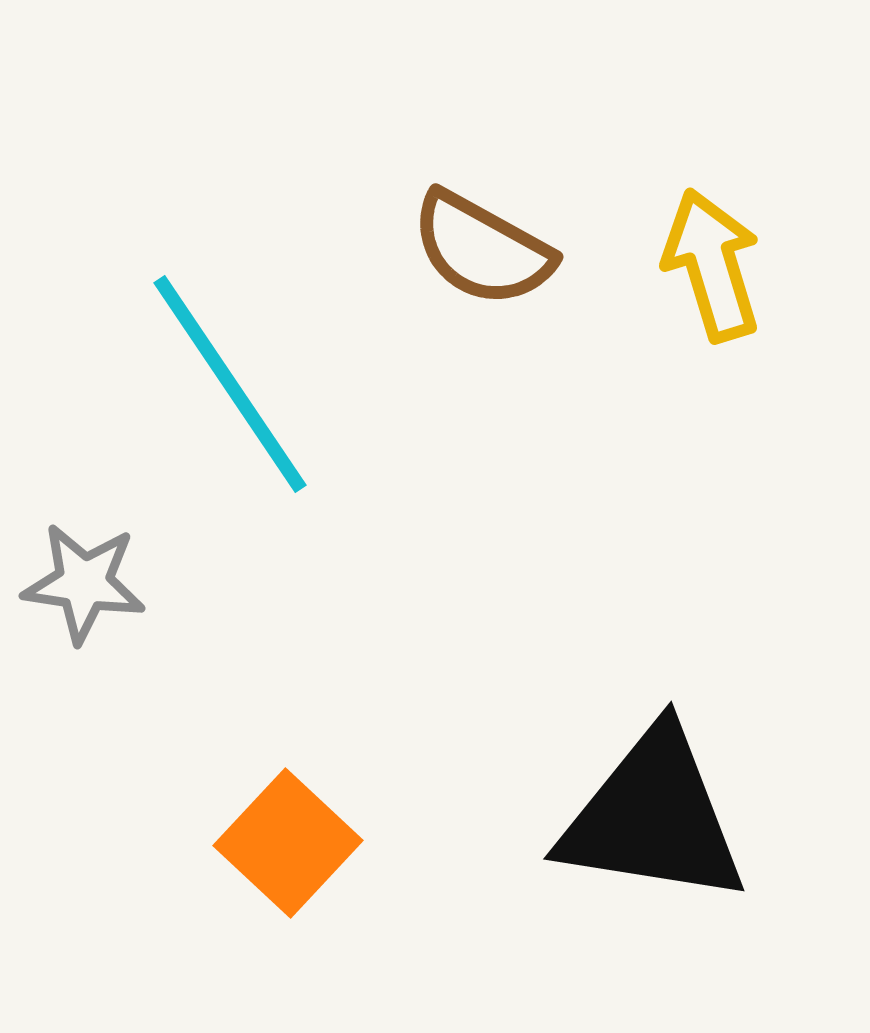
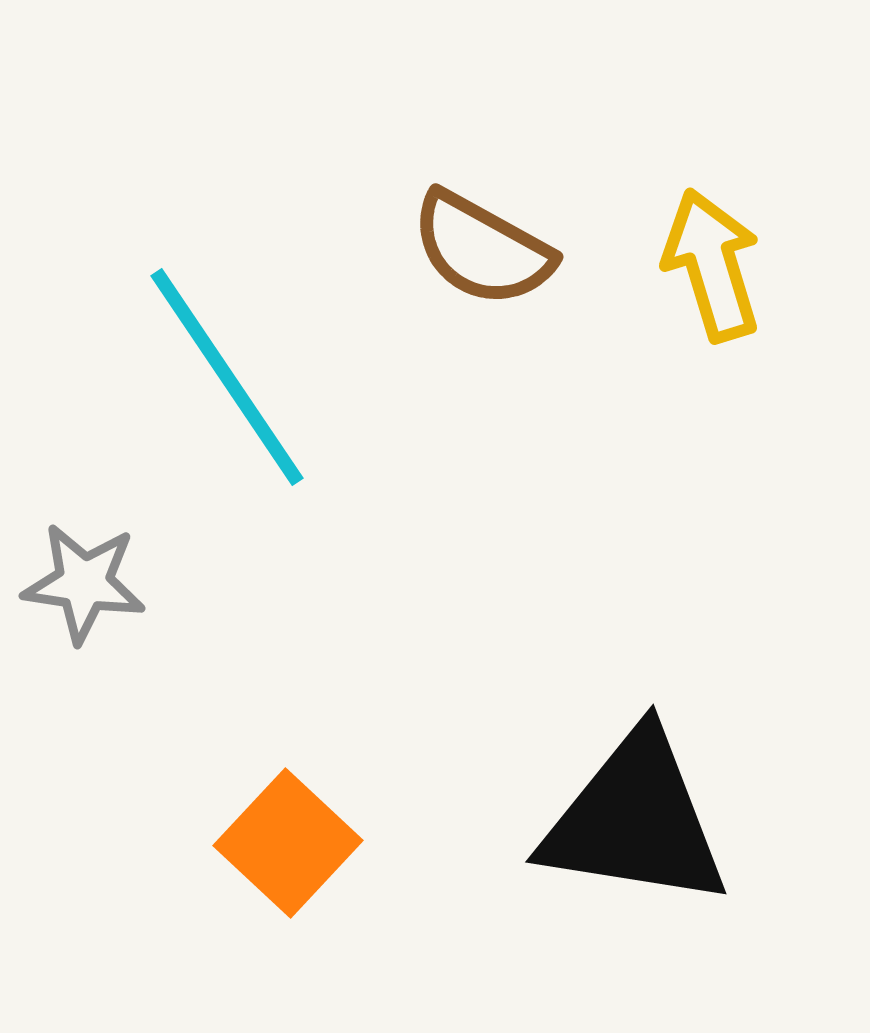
cyan line: moved 3 px left, 7 px up
black triangle: moved 18 px left, 3 px down
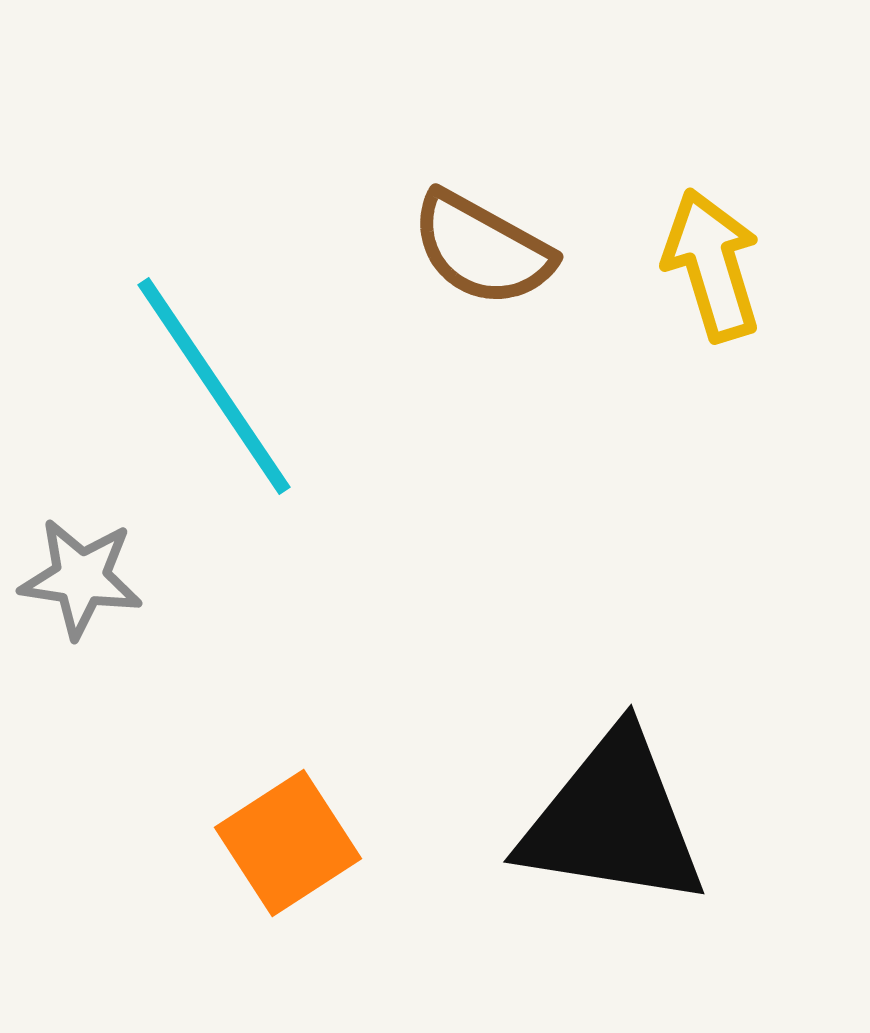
cyan line: moved 13 px left, 9 px down
gray star: moved 3 px left, 5 px up
black triangle: moved 22 px left
orange square: rotated 14 degrees clockwise
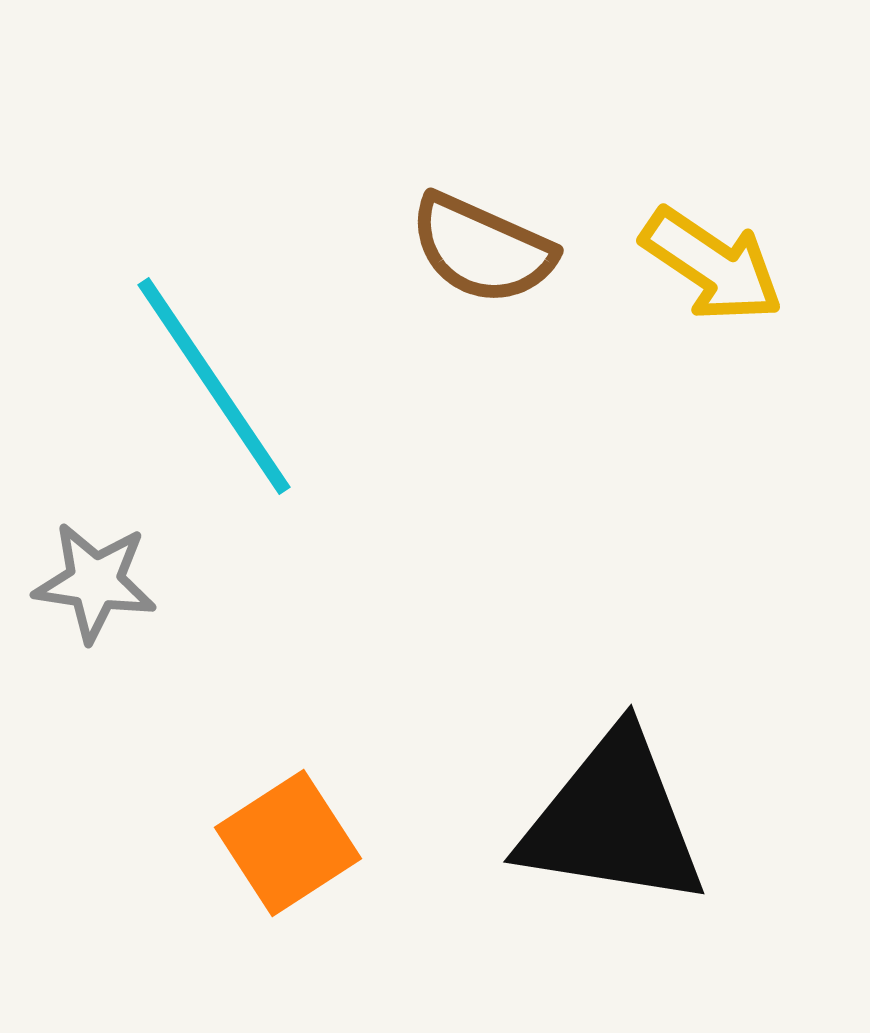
brown semicircle: rotated 5 degrees counterclockwise
yellow arrow: rotated 141 degrees clockwise
gray star: moved 14 px right, 4 px down
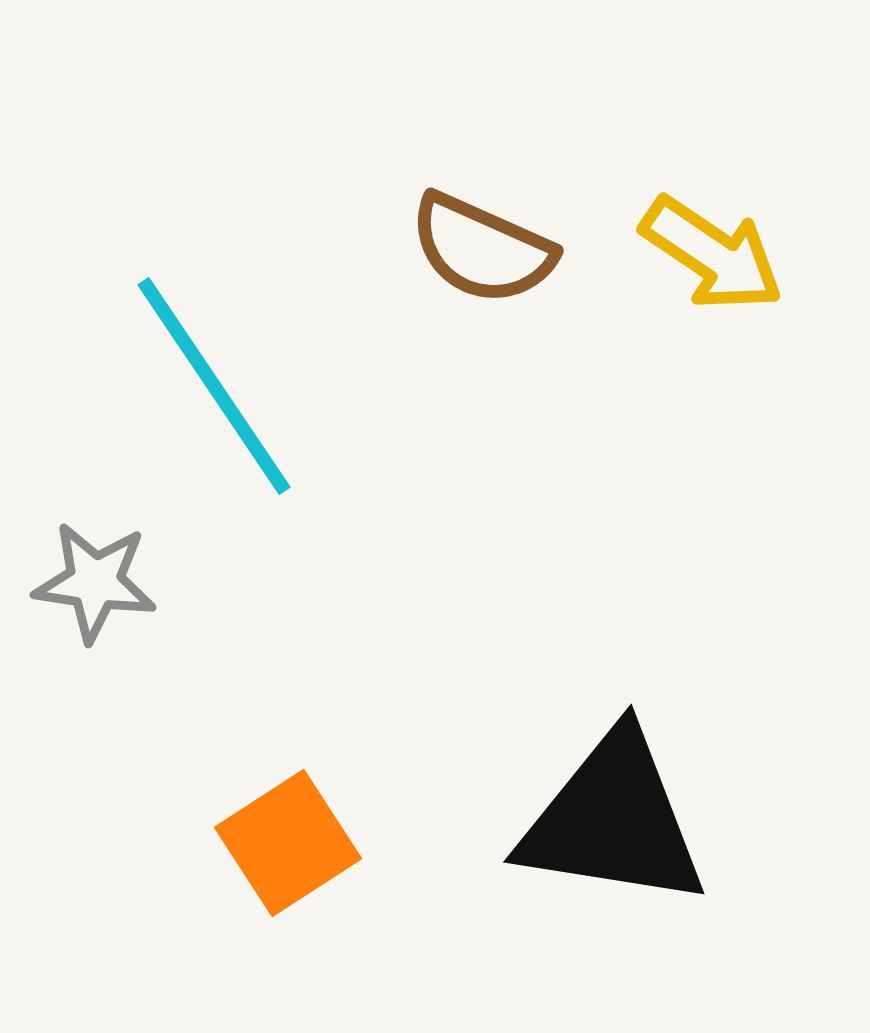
yellow arrow: moved 11 px up
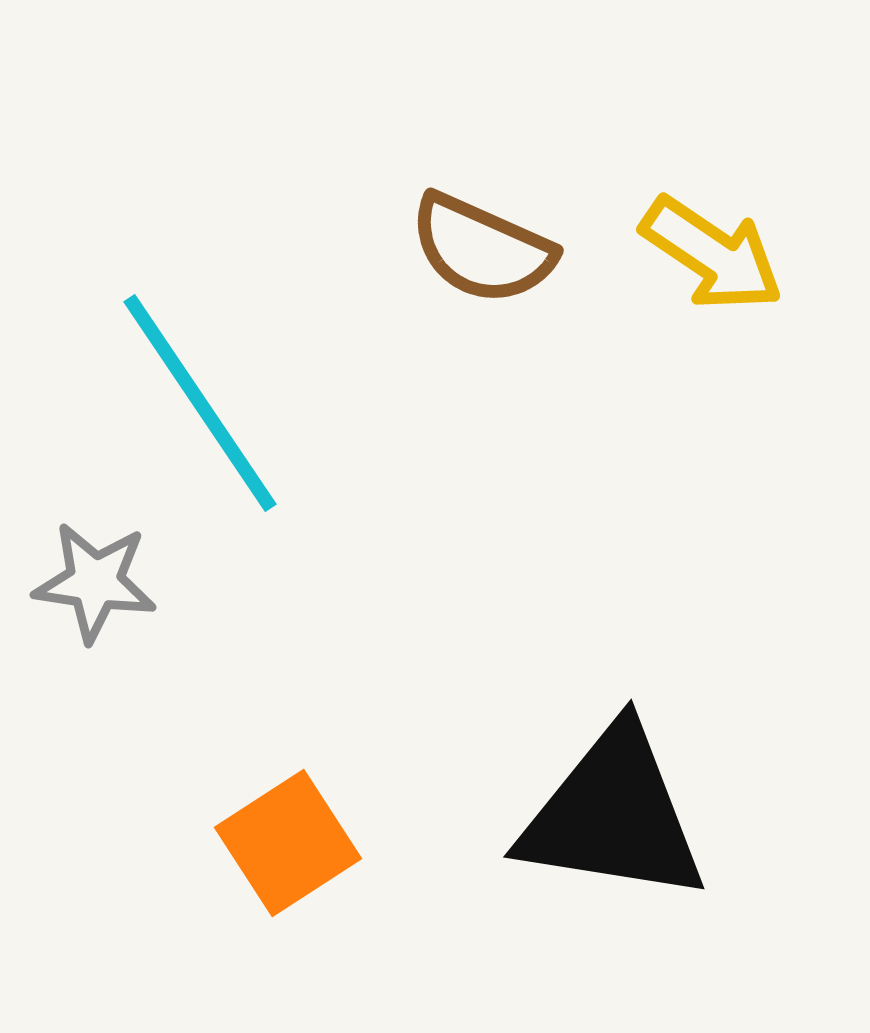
cyan line: moved 14 px left, 17 px down
black triangle: moved 5 px up
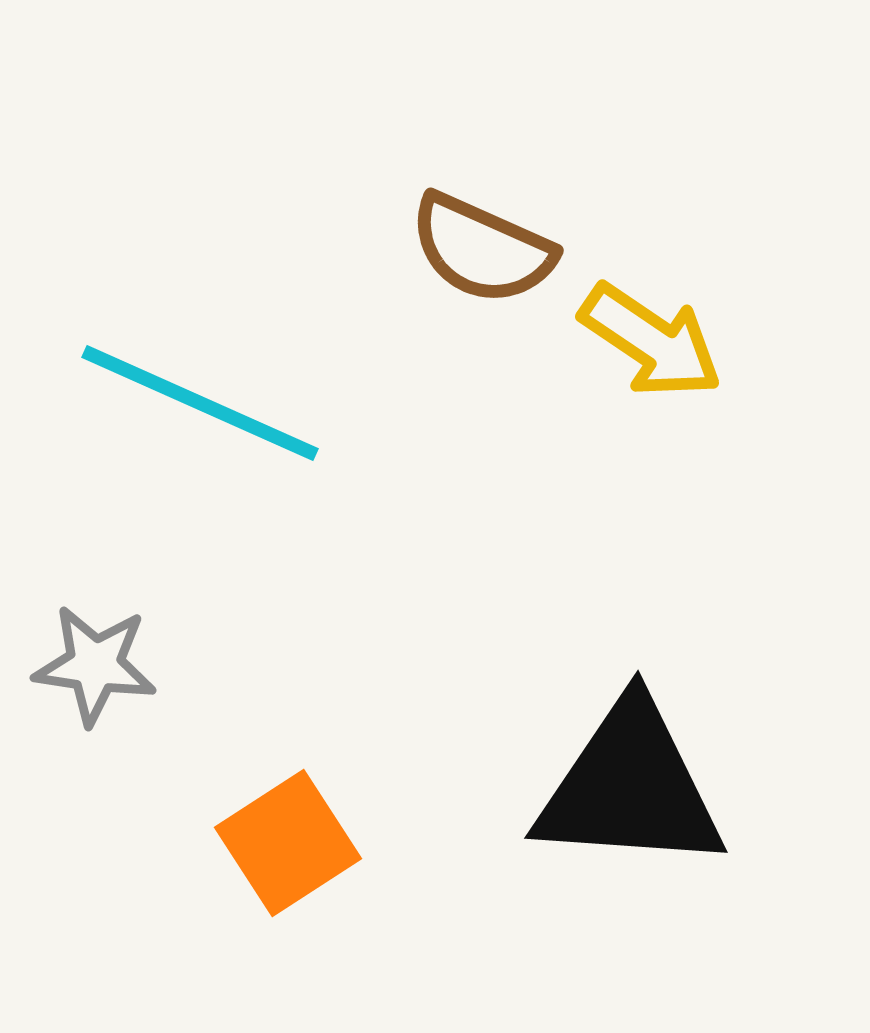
yellow arrow: moved 61 px left, 87 px down
cyan line: rotated 32 degrees counterclockwise
gray star: moved 83 px down
black triangle: moved 17 px right, 28 px up; rotated 5 degrees counterclockwise
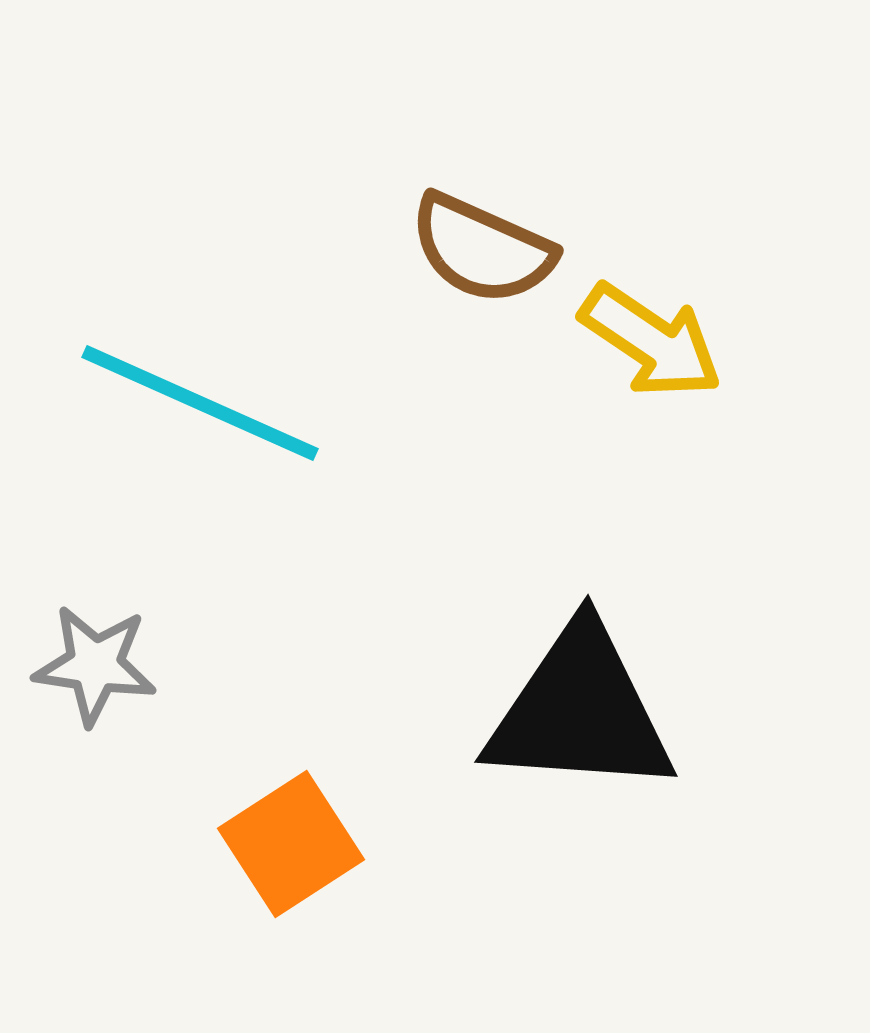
black triangle: moved 50 px left, 76 px up
orange square: moved 3 px right, 1 px down
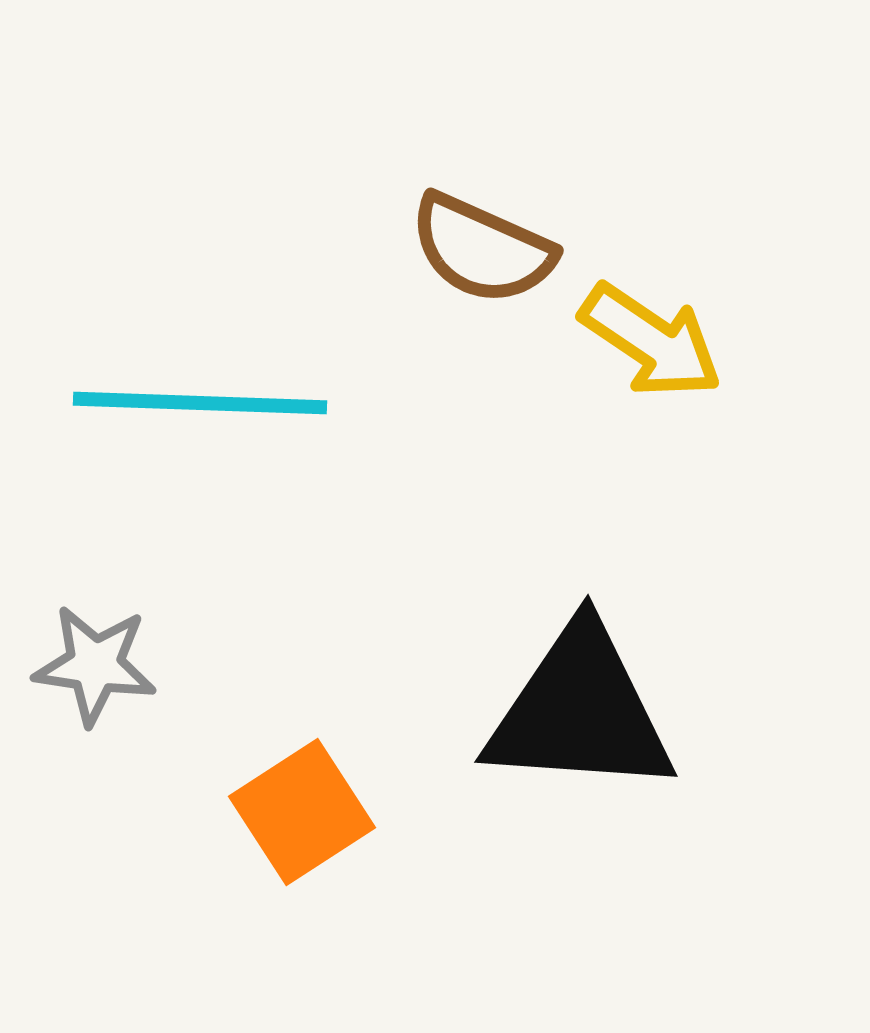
cyan line: rotated 22 degrees counterclockwise
orange square: moved 11 px right, 32 px up
